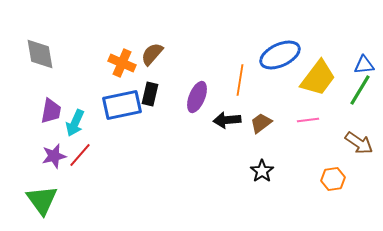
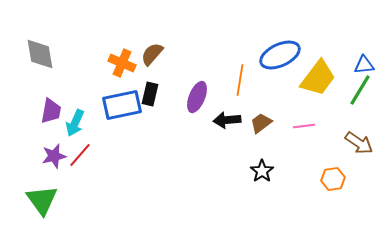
pink line: moved 4 px left, 6 px down
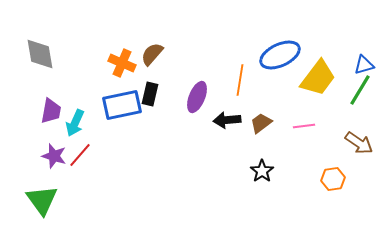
blue triangle: rotated 10 degrees counterclockwise
purple star: rotated 30 degrees clockwise
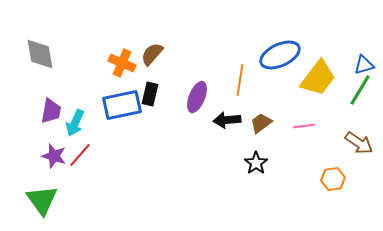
black star: moved 6 px left, 8 px up
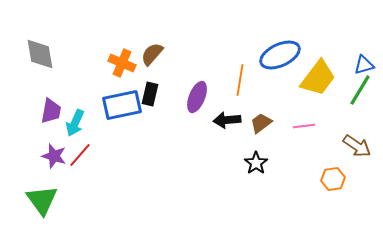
brown arrow: moved 2 px left, 3 px down
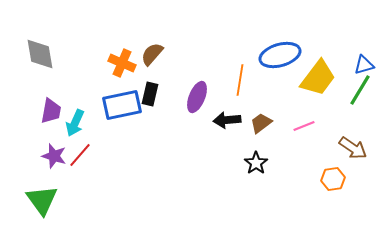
blue ellipse: rotated 9 degrees clockwise
pink line: rotated 15 degrees counterclockwise
brown arrow: moved 4 px left, 2 px down
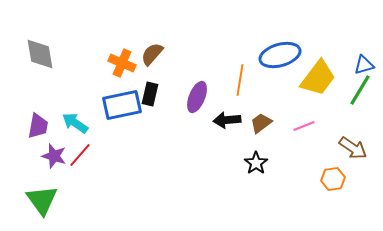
purple trapezoid: moved 13 px left, 15 px down
cyan arrow: rotated 100 degrees clockwise
